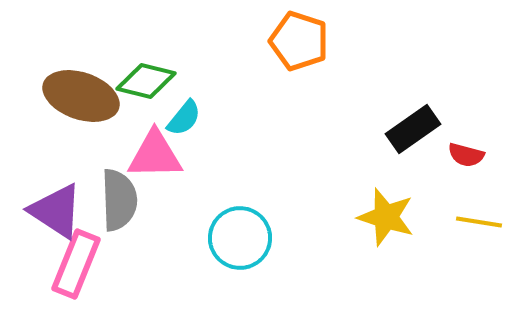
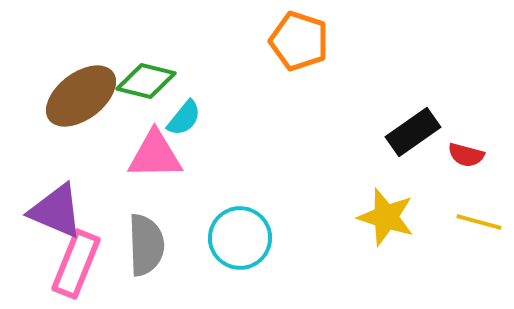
brown ellipse: rotated 56 degrees counterclockwise
black rectangle: moved 3 px down
gray semicircle: moved 27 px right, 45 px down
purple triangle: rotated 10 degrees counterclockwise
yellow line: rotated 6 degrees clockwise
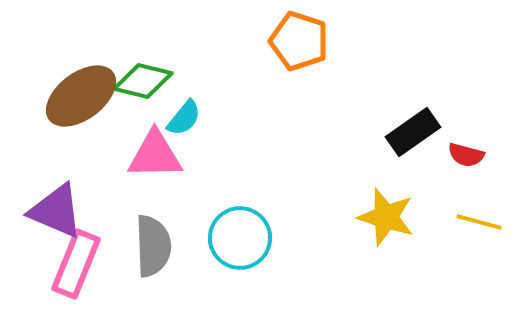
green diamond: moved 3 px left
gray semicircle: moved 7 px right, 1 px down
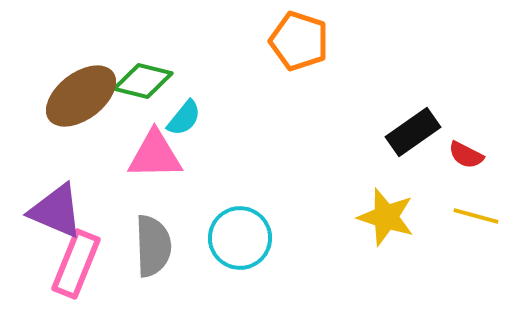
red semicircle: rotated 12 degrees clockwise
yellow line: moved 3 px left, 6 px up
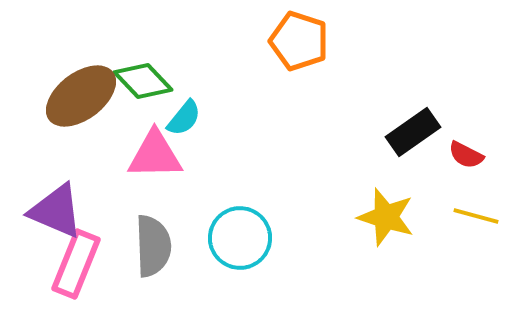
green diamond: rotated 32 degrees clockwise
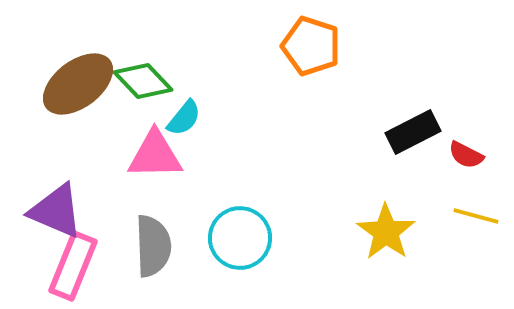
orange pentagon: moved 12 px right, 5 px down
brown ellipse: moved 3 px left, 12 px up
black rectangle: rotated 8 degrees clockwise
yellow star: moved 15 px down; rotated 18 degrees clockwise
pink rectangle: moved 3 px left, 2 px down
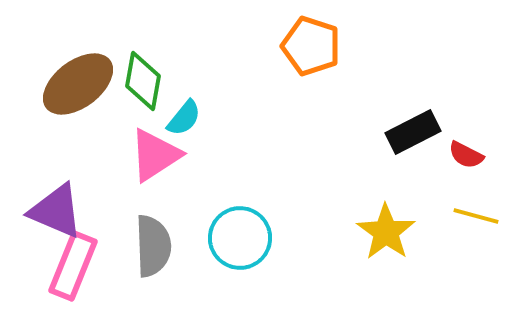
green diamond: rotated 54 degrees clockwise
pink triangle: rotated 32 degrees counterclockwise
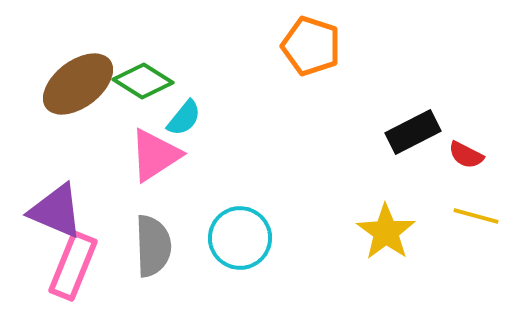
green diamond: rotated 68 degrees counterclockwise
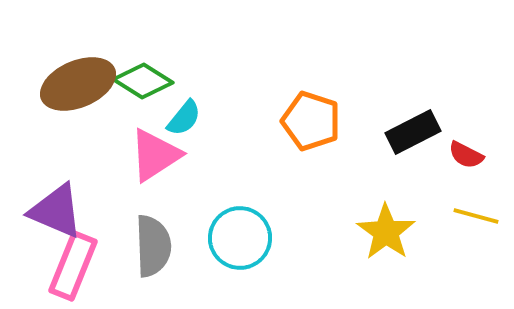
orange pentagon: moved 75 px down
brown ellipse: rotated 14 degrees clockwise
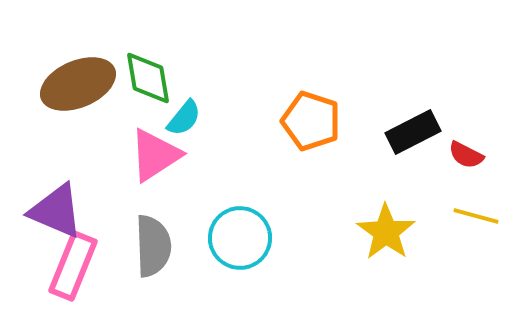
green diamond: moved 5 px right, 3 px up; rotated 48 degrees clockwise
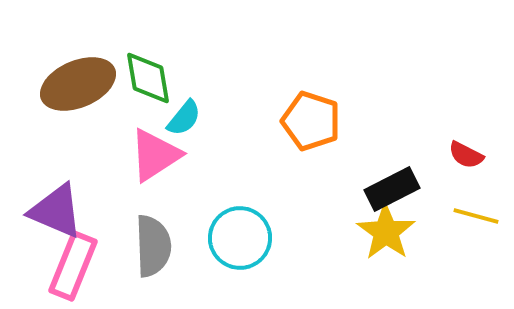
black rectangle: moved 21 px left, 57 px down
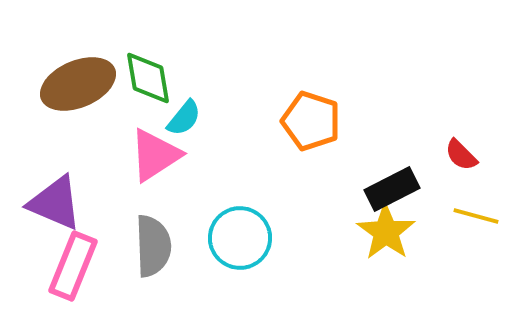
red semicircle: moved 5 px left; rotated 18 degrees clockwise
purple triangle: moved 1 px left, 8 px up
